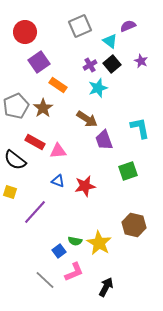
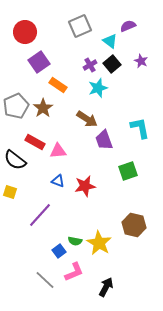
purple line: moved 5 px right, 3 px down
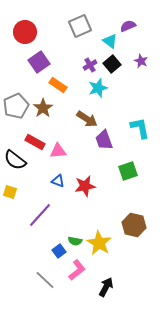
pink L-shape: moved 3 px right, 2 px up; rotated 15 degrees counterclockwise
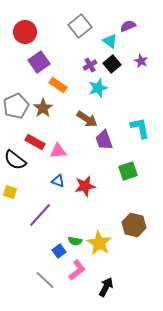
gray square: rotated 15 degrees counterclockwise
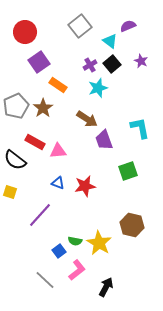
blue triangle: moved 2 px down
brown hexagon: moved 2 px left
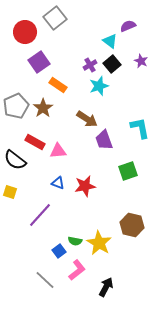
gray square: moved 25 px left, 8 px up
cyan star: moved 1 px right, 2 px up
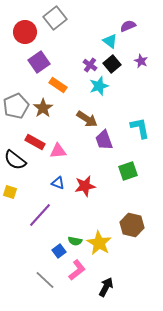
purple cross: rotated 24 degrees counterclockwise
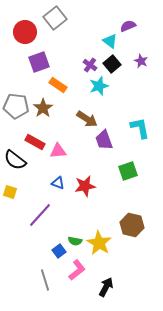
purple square: rotated 15 degrees clockwise
gray pentagon: rotated 30 degrees clockwise
gray line: rotated 30 degrees clockwise
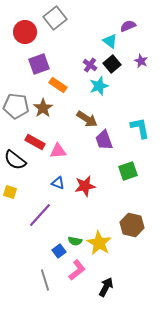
purple square: moved 2 px down
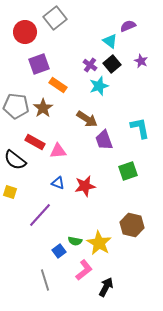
pink L-shape: moved 7 px right
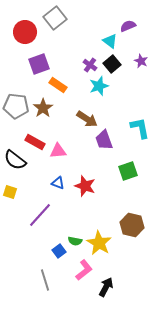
red star: rotated 30 degrees clockwise
